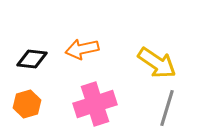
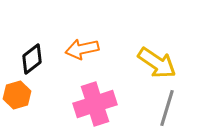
black diamond: rotated 44 degrees counterclockwise
orange hexagon: moved 10 px left, 9 px up
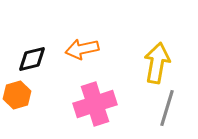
black diamond: rotated 24 degrees clockwise
yellow arrow: rotated 114 degrees counterclockwise
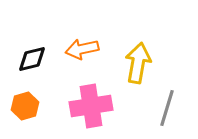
yellow arrow: moved 19 px left
orange hexagon: moved 8 px right, 11 px down
pink cross: moved 4 px left, 2 px down; rotated 9 degrees clockwise
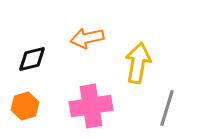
orange arrow: moved 5 px right, 11 px up
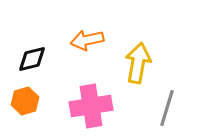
orange arrow: moved 2 px down
orange hexagon: moved 5 px up
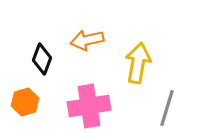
black diamond: moved 10 px right; rotated 56 degrees counterclockwise
orange hexagon: moved 1 px down
pink cross: moved 2 px left
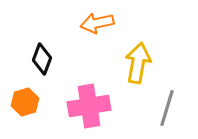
orange arrow: moved 10 px right, 17 px up
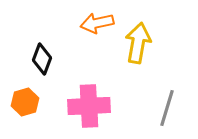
yellow arrow: moved 20 px up
pink cross: rotated 6 degrees clockwise
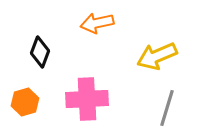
yellow arrow: moved 19 px right, 13 px down; rotated 123 degrees counterclockwise
black diamond: moved 2 px left, 7 px up
pink cross: moved 2 px left, 7 px up
